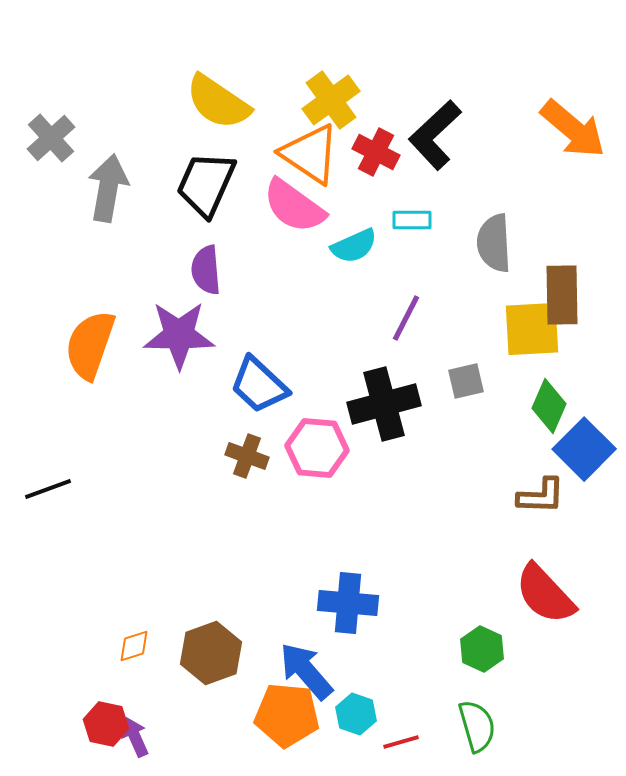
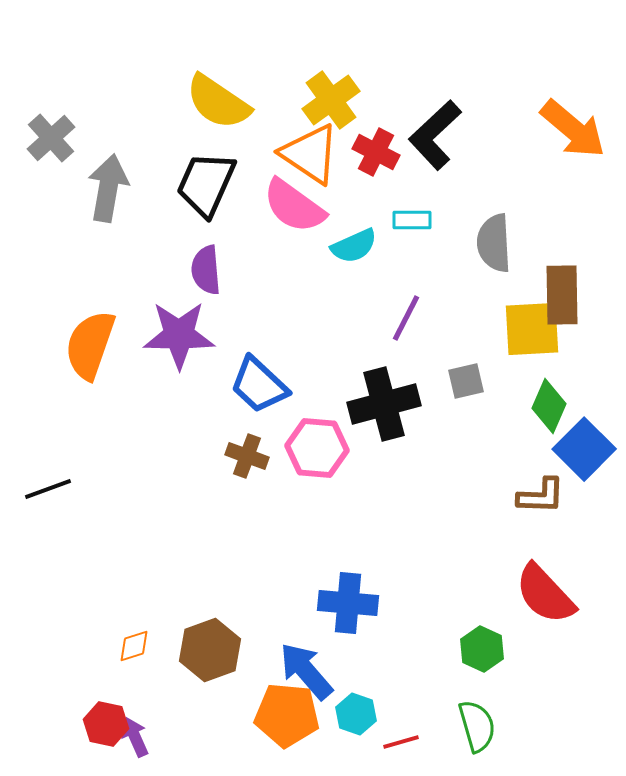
brown hexagon: moved 1 px left, 3 px up
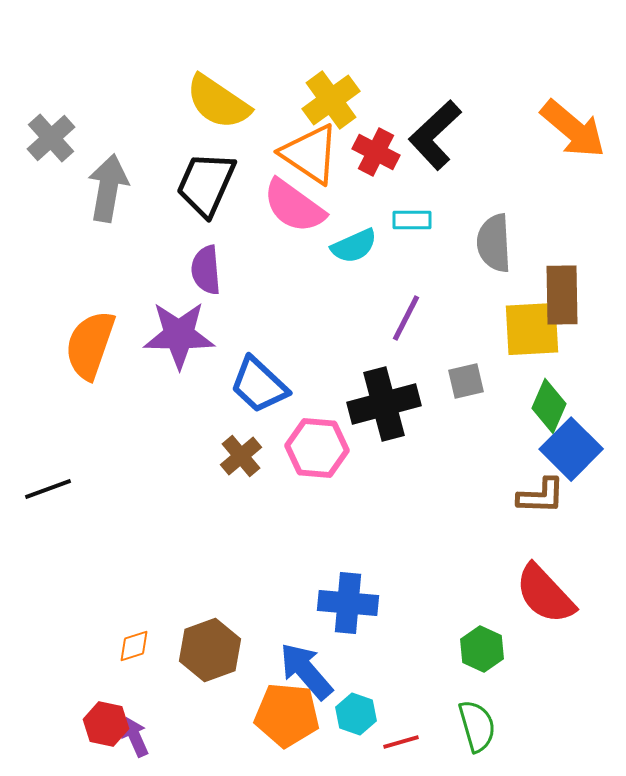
blue square: moved 13 px left
brown cross: moved 6 px left; rotated 30 degrees clockwise
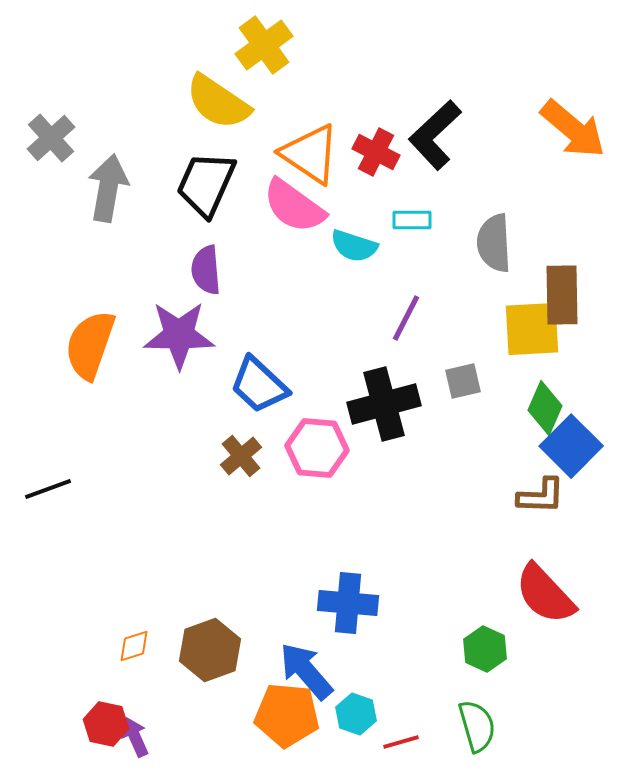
yellow cross: moved 67 px left, 55 px up
cyan semicircle: rotated 42 degrees clockwise
gray square: moved 3 px left
green diamond: moved 4 px left, 2 px down
blue square: moved 3 px up
green hexagon: moved 3 px right
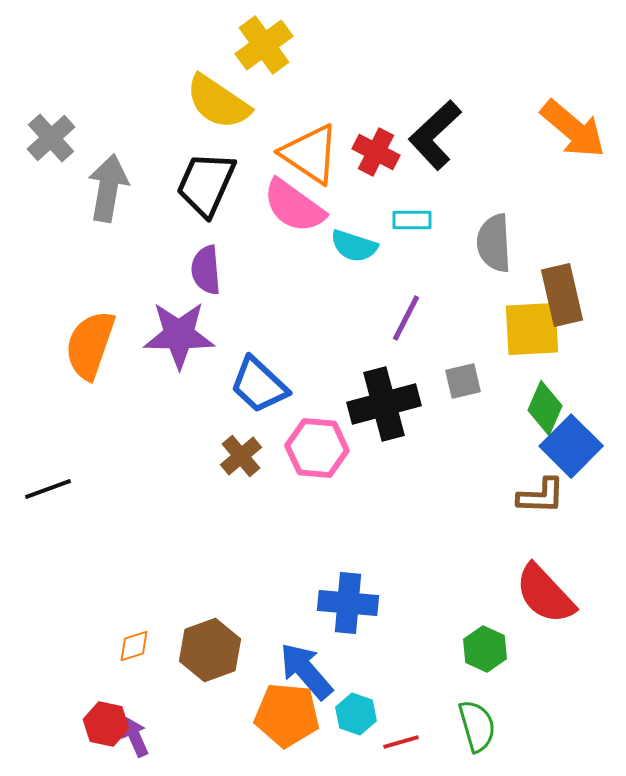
brown rectangle: rotated 12 degrees counterclockwise
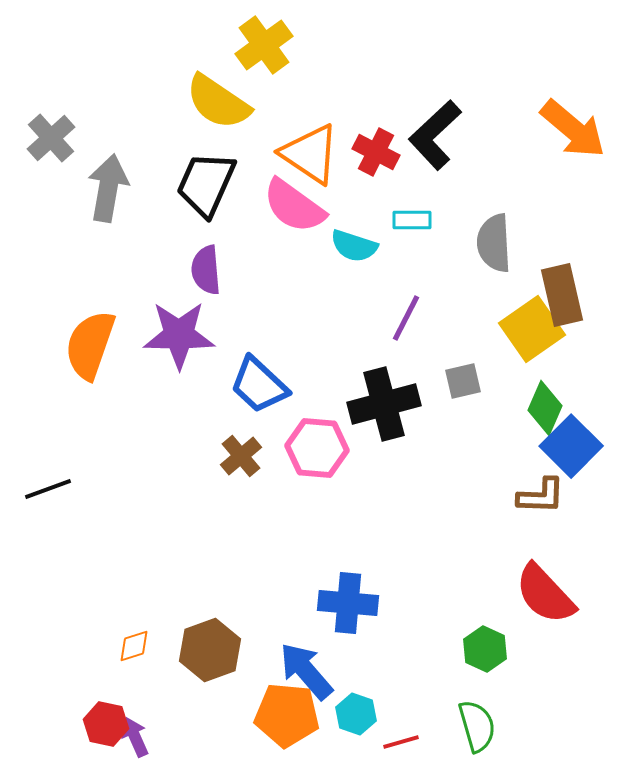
yellow square: rotated 32 degrees counterclockwise
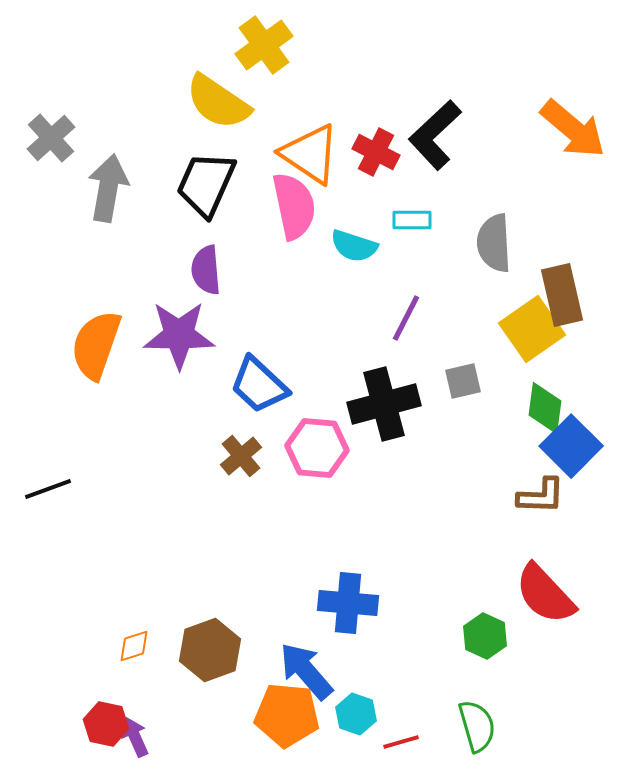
pink semicircle: rotated 138 degrees counterclockwise
orange semicircle: moved 6 px right
green diamond: rotated 16 degrees counterclockwise
green hexagon: moved 13 px up
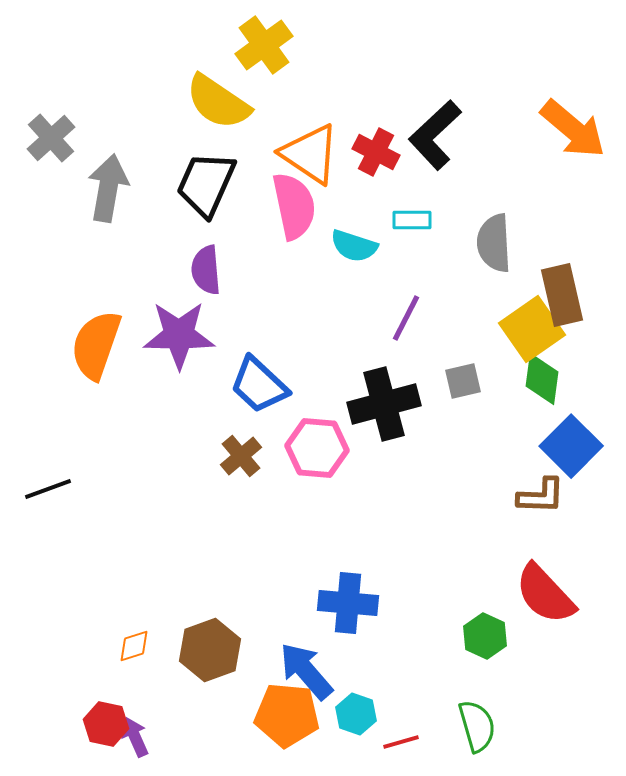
green diamond: moved 3 px left, 29 px up
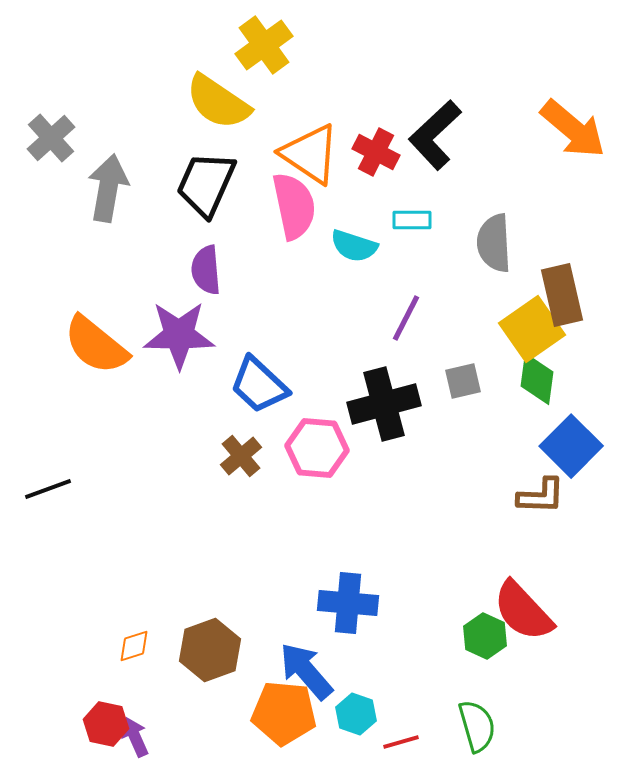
orange semicircle: rotated 70 degrees counterclockwise
green diamond: moved 5 px left
red semicircle: moved 22 px left, 17 px down
orange pentagon: moved 3 px left, 2 px up
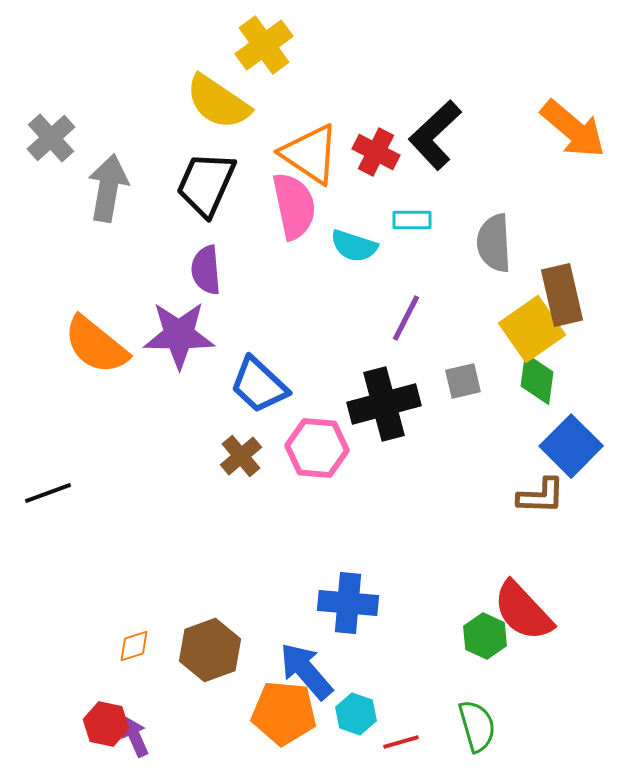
black line: moved 4 px down
